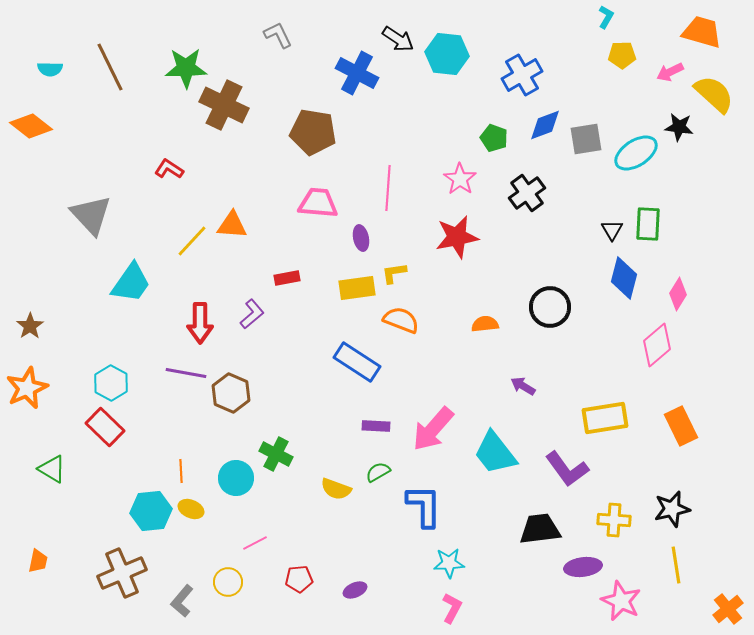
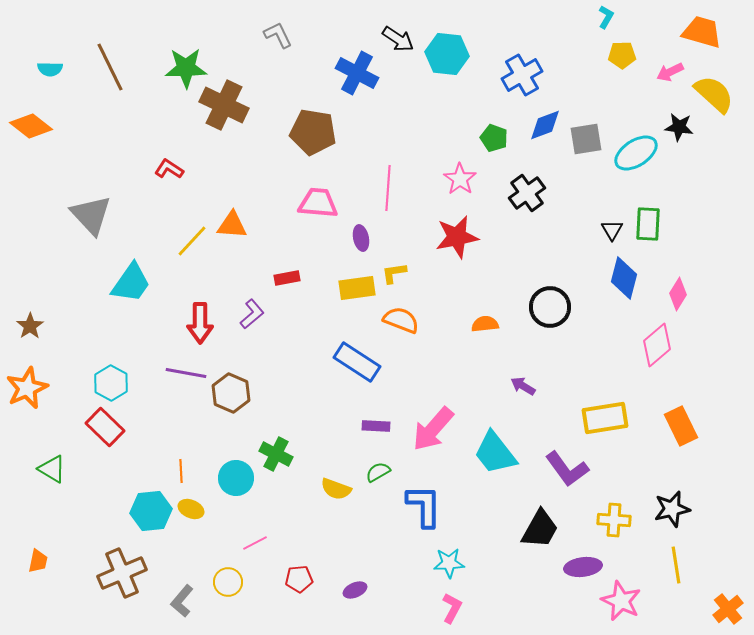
black trapezoid at (540, 529): rotated 126 degrees clockwise
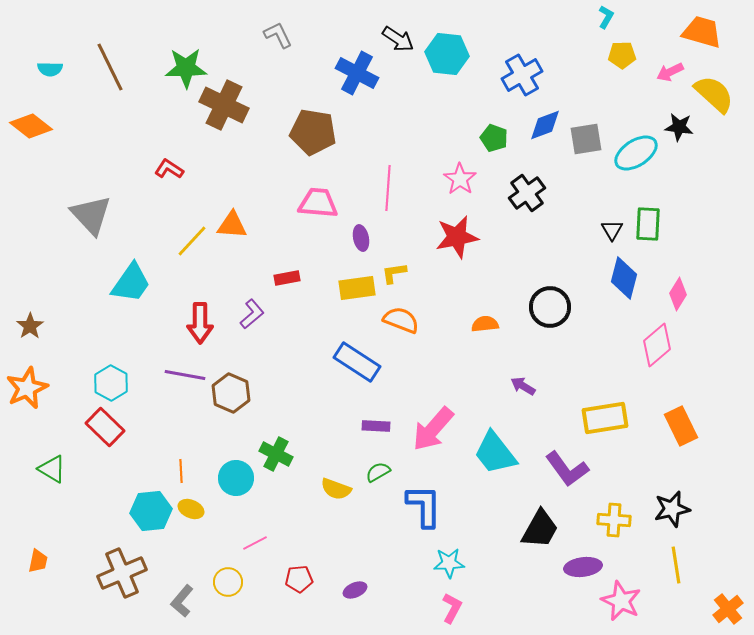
purple line at (186, 373): moved 1 px left, 2 px down
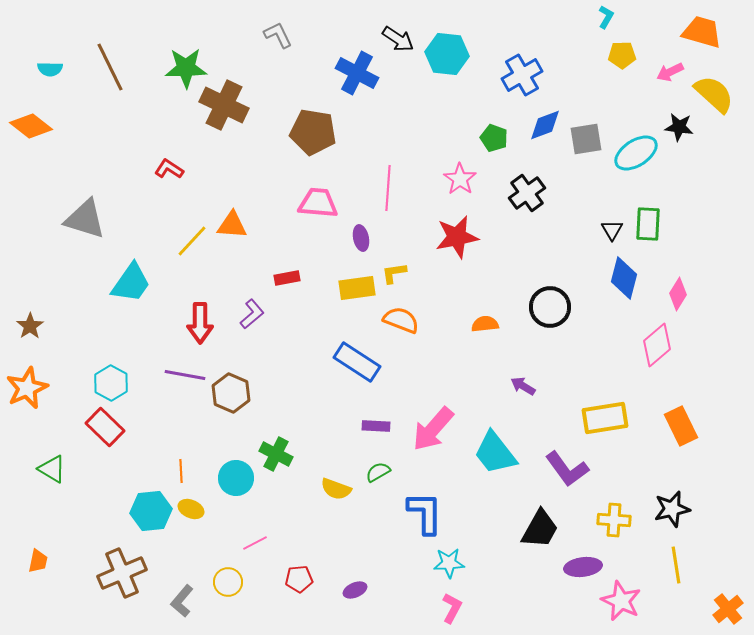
gray triangle at (91, 215): moved 6 px left, 4 px down; rotated 30 degrees counterclockwise
blue L-shape at (424, 506): moved 1 px right, 7 px down
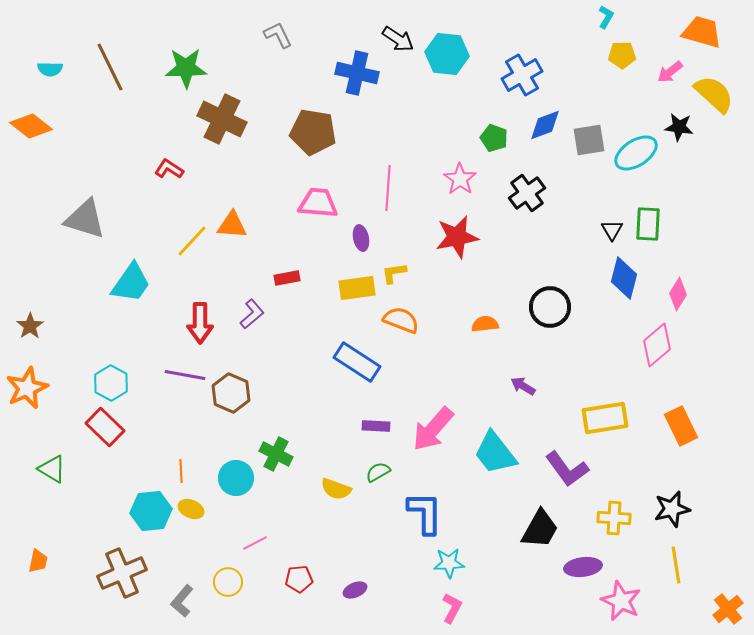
pink arrow at (670, 72): rotated 12 degrees counterclockwise
blue cross at (357, 73): rotated 15 degrees counterclockwise
brown cross at (224, 105): moved 2 px left, 14 px down
gray square at (586, 139): moved 3 px right, 1 px down
yellow cross at (614, 520): moved 2 px up
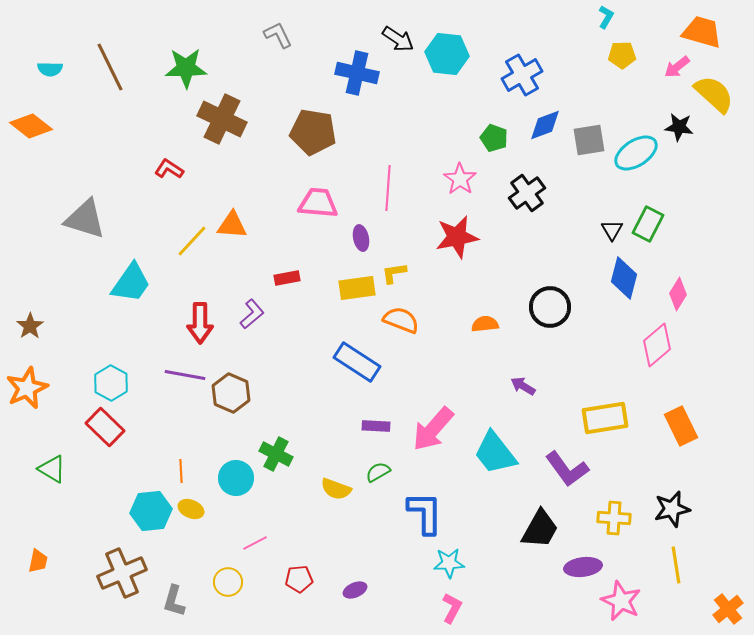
pink arrow at (670, 72): moved 7 px right, 5 px up
green rectangle at (648, 224): rotated 24 degrees clockwise
gray L-shape at (182, 601): moved 8 px left; rotated 24 degrees counterclockwise
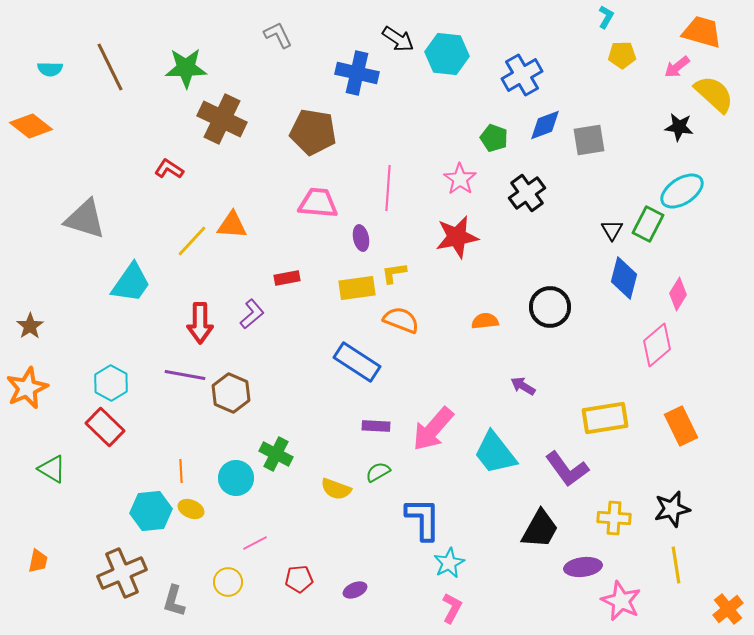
cyan ellipse at (636, 153): moved 46 px right, 38 px down
orange semicircle at (485, 324): moved 3 px up
blue L-shape at (425, 513): moved 2 px left, 6 px down
cyan star at (449, 563): rotated 24 degrees counterclockwise
